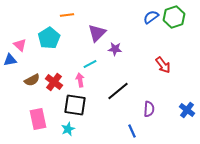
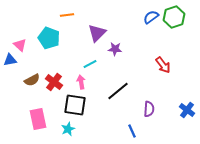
cyan pentagon: rotated 20 degrees counterclockwise
pink arrow: moved 1 px right, 2 px down
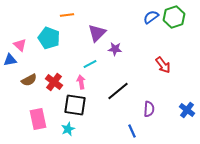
brown semicircle: moved 3 px left
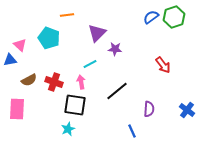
red cross: rotated 18 degrees counterclockwise
black line: moved 1 px left
pink rectangle: moved 21 px left, 10 px up; rotated 15 degrees clockwise
